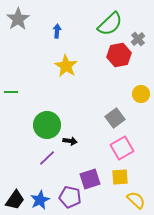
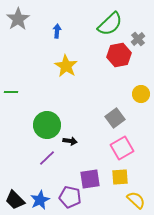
purple square: rotated 10 degrees clockwise
black trapezoid: rotated 100 degrees clockwise
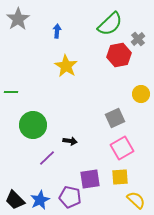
gray square: rotated 12 degrees clockwise
green circle: moved 14 px left
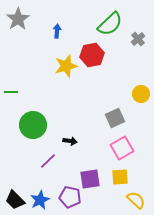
red hexagon: moved 27 px left
yellow star: rotated 25 degrees clockwise
purple line: moved 1 px right, 3 px down
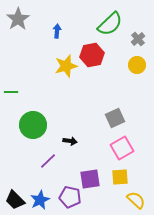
yellow circle: moved 4 px left, 29 px up
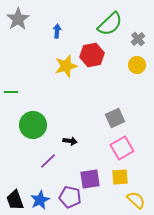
black trapezoid: rotated 25 degrees clockwise
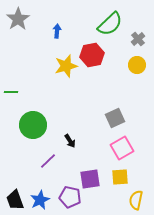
black arrow: rotated 48 degrees clockwise
yellow semicircle: rotated 120 degrees counterclockwise
